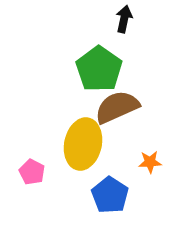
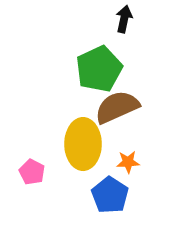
green pentagon: rotated 12 degrees clockwise
yellow ellipse: rotated 12 degrees counterclockwise
orange star: moved 22 px left
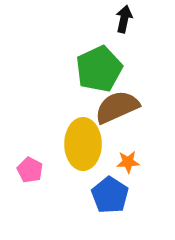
pink pentagon: moved 2 px left, 2 px up
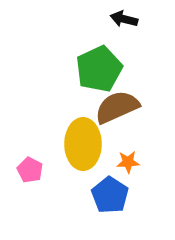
black arrow: rotated 88 degrees counterclockwise
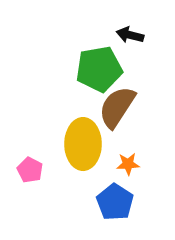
black arrow: moved 6 px right, 16 px down
green pentagon: rotated 15 degrees clockwise
brown semicircle: rotated 33 degrees counterclockwise
orange star: moved 2 px down
blue pentagon: moved 5 px right, 7 px down
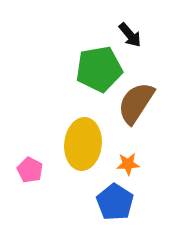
black arrow: rotated 144 degrees counterclockwise
brown semicircle: moved 19 px right, 4 px up
yellow ellipse: rotated 6 degrees clockwise
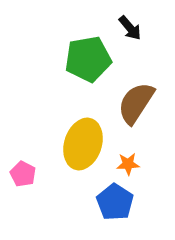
black arrow: moved 7 px up
green pentagon: moved 11 px left, 10 px up
yellow ellipse: rotated 12 degrees clockwise
pink pentagon: moved 7 px left, 4 px down
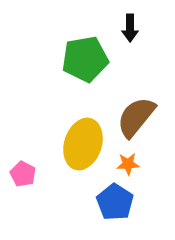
black arrow: rotated 40 degrees clockwise
green pentagon: moved 3 px left
brown semicircle: moved 14 px down; rotated 6 degrees clockwise
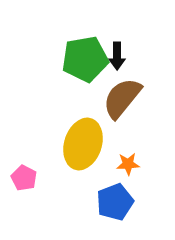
black arrow: moved 13 px left, 28 px down
brown semicircle: moved 14 px left, 19 px up
pink pentagon: moved 1 px right, 4 px down
blue pentagon: rotated 18 degrees clockwise
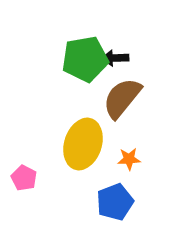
black arrow: moved 2 px left, 2 px down; rotated 88 degrees clockwise
orange star: moved 1 px right, 5 px up
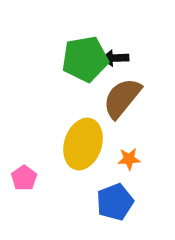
pink pentagon: rotated 10 degrees clockwise
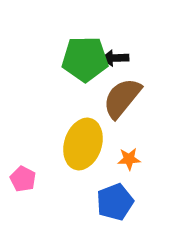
green pentagon: rotated 9 degrees clockwise
pink pentagon: moved 1 px left, 1 px down; rotated 10 degrees counterclockwise
